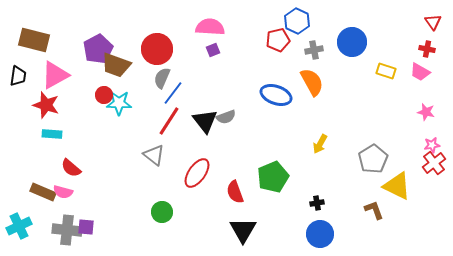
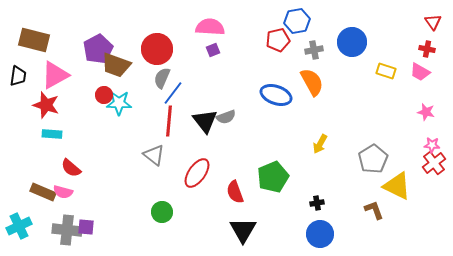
blue hexagon at (297, 21): rotated 25 degrees clockwise
red line at (169, 121): rotated 28 degrees counterclockwise
pink star at (432, 145): rotated 14 degrees clockwise
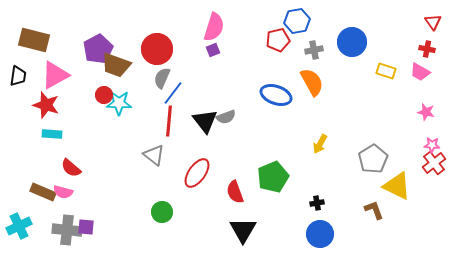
pink semicircle at (210, 27): moved 4 px right; rotated 104 degrees clockwise
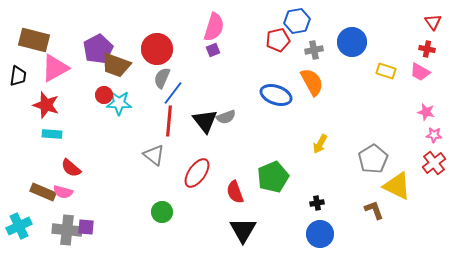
pink triangle at (55, 75): moved 7 px up
pink star at (432, 145): moved 2 px right, 10 px up
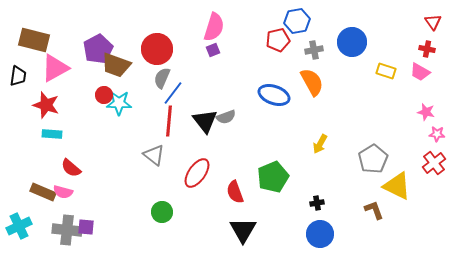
blue ellipse at (276, 95): moved 2 px left
pink star at (434, 135): moved 3 px right, 1 px up
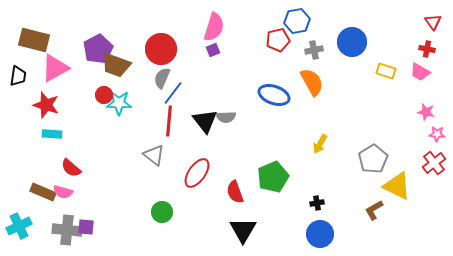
red circle at (157, 49): moved 4 px right
gray semicircle at (226, 117): rotated 18 degrees clockwise
brown L-shape at (374, 210): rotated 100 degrees counterclockwise
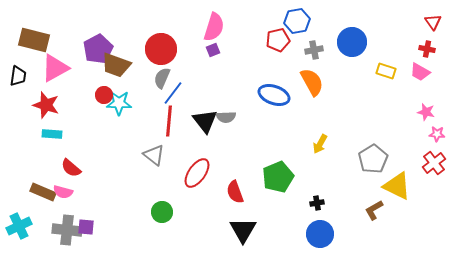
green pentagon at (273, 177): moved 5 px right
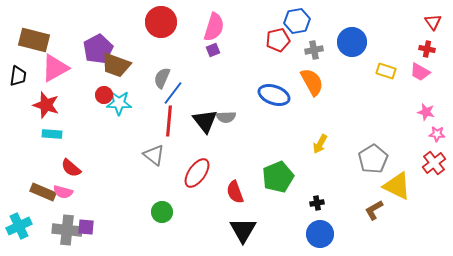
red circle at (161, 49): moved 27 px up
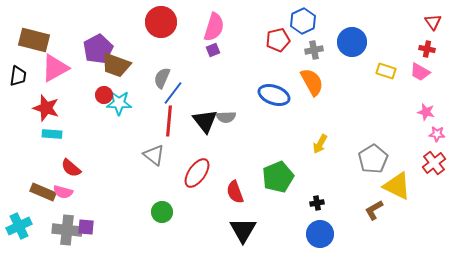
blue hexagon at (297, 21): moved 6 px right; rotated 15 degrees counterclockwise
red star at (46, 105): moved 3 px down
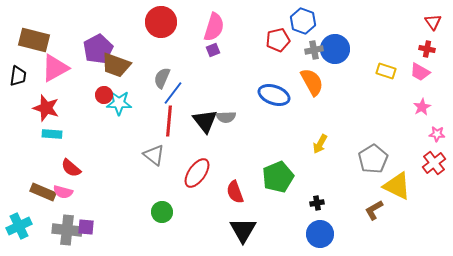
blue hexagon at (303, 21): rotated 15 degrees counterclockwise
blue circle at (352, 42): moved 17 px left, 7 px down
pink star at (426, 112): moved 4 px left, 5 px up; rotated 30 degrees clockwise
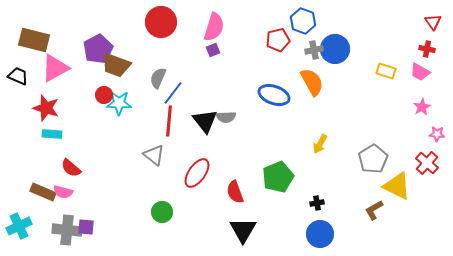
black trapezoid at (18, 76): rotated 75 degrees counterclockwise
gray semicircle at (162, 78): moved 4 px left
red cross at (434, 163): moved 7 px left; rotated 10 degrees counterclockwise
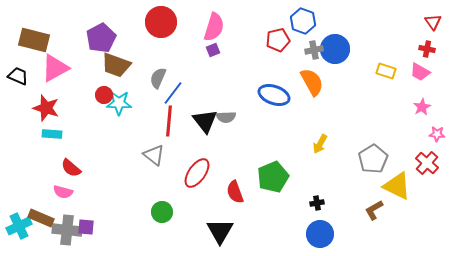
purple pentagon at (98, 49): moved 3 px right, 11 px up
green pentagon at (278, 177): moved 5 px left
brown rectangle at (43, 192): moved 2 px left, 26 px down
black triangle at (243, 230): moved 23 px left, 1 px down
